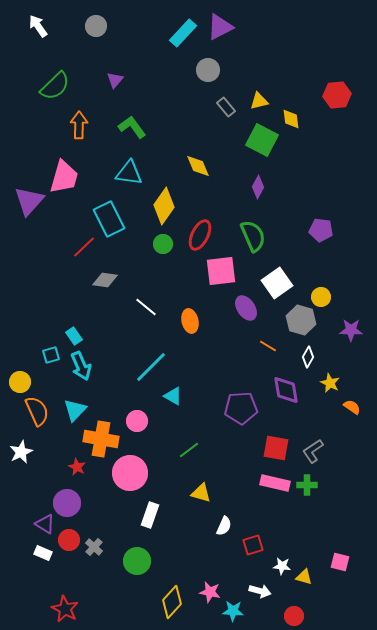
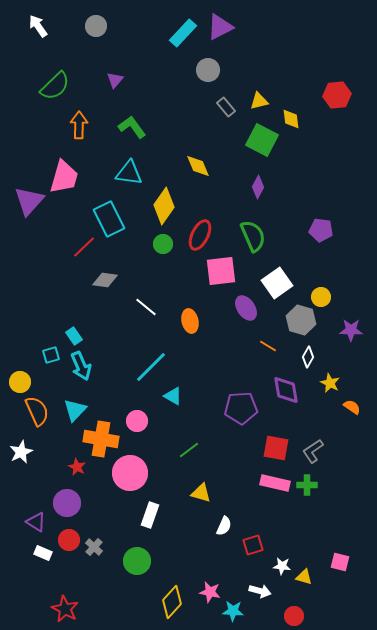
purple triangle at (45, 524): moved 9 px left, 2 px up
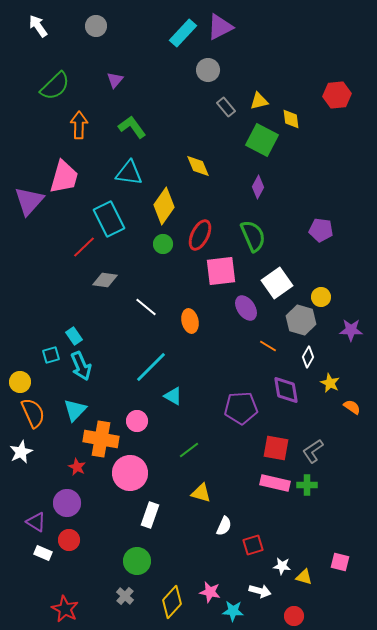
orange semicircle at (37, 411): moved 4 px left, 2 px down
gray cross at (94, 547): moved 31 px right, 49 px down
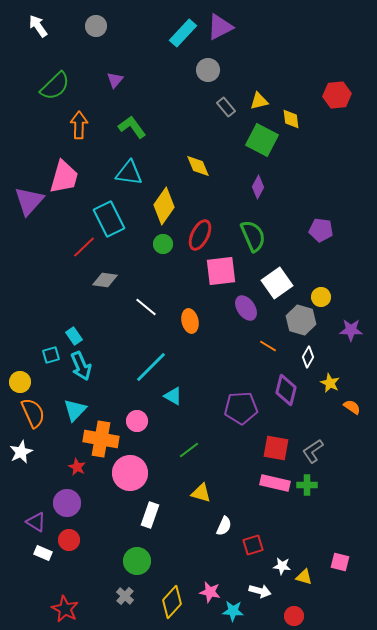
purple diamond at (286, 390): rotated 24 degrees clockwise
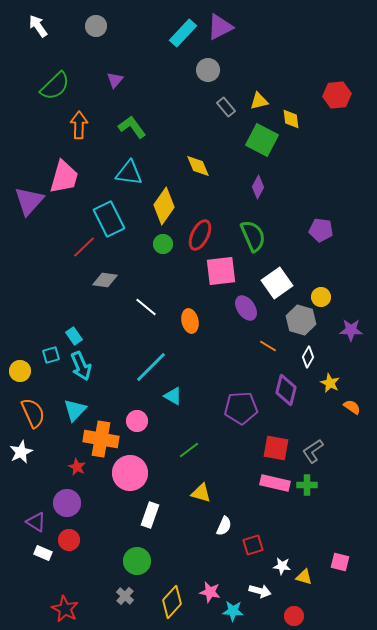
yellow circle at (20, 382): moved 11 px up
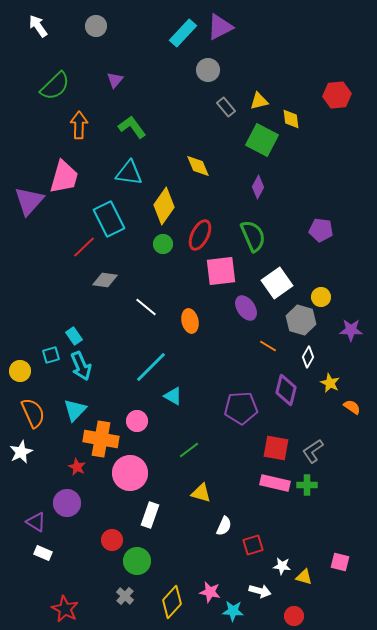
red circle at (69, 540): moved 43 px right
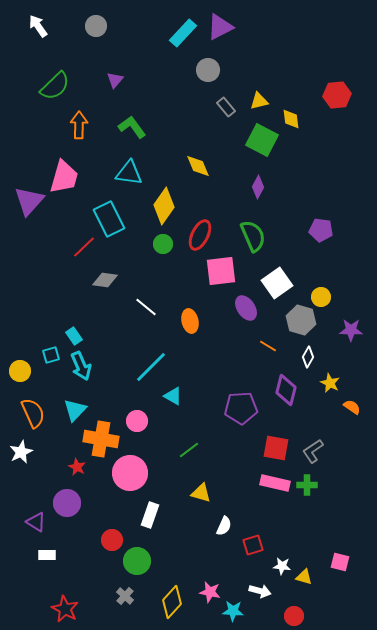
white rectangle at (43, 553): moved 4 px right, 2 px down; rotated 24 degrees counterclockwise
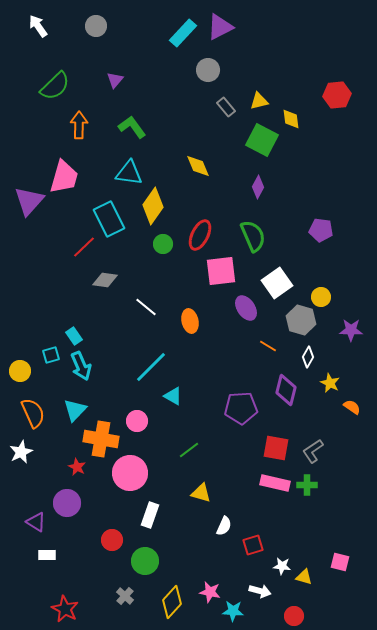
yellow diamond at (164, 206): moved 11 px left
green circle at (137, 561): moved 8 px right
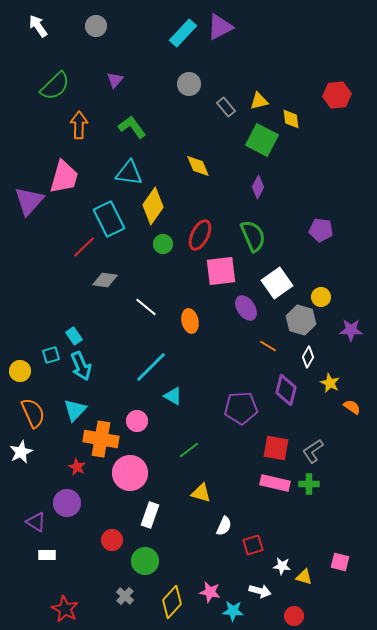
gray circle at (208, 70): moved 19 px left, 14 px down
green cross at (307, 485): moved 2 px right, 1 px up
